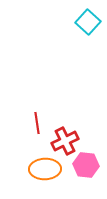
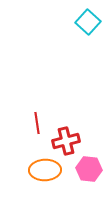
red cross: moved 1 px right; rotated 12 degrees clockwise
pink hexagon: moved 3 px right, 4 px down
orange ellipse: moved 1 px down
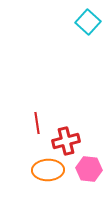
orange ellipse: moved 3 px right
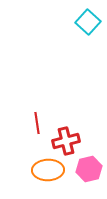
pink hexagon: rotated 20 degrees counterclockwise
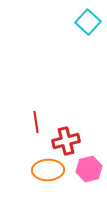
red line: moved 1 px left, 1 px up
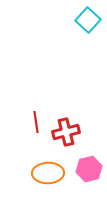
cyan square: moved 2 px up
red cross: moved 9 px up
orange ellipse: moved 3 px down
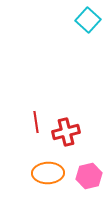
pink hexagon: moved 7 px down
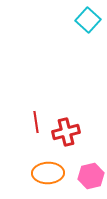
pink hexagon: moved 2 px right
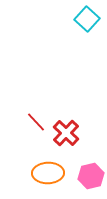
cyan square: moved 1 px left, 1 px up
red line: rotated 35 degrees counterclockwise
red cross: moved 1 px down; rotated 32 degrees counterclockwise
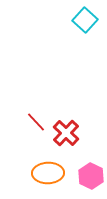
cyan square: moved 2 px left, 1 px down
pink hexagon: rotated 20 degrees counterclockwise
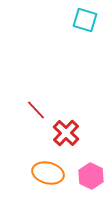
cyan square: rotated 25 degrees counterclockwise
red line: moved 12 px up
orange ellipse: rotated 16 degrees clockwise
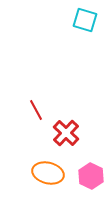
red line: rotated 15 degrees clockwise
